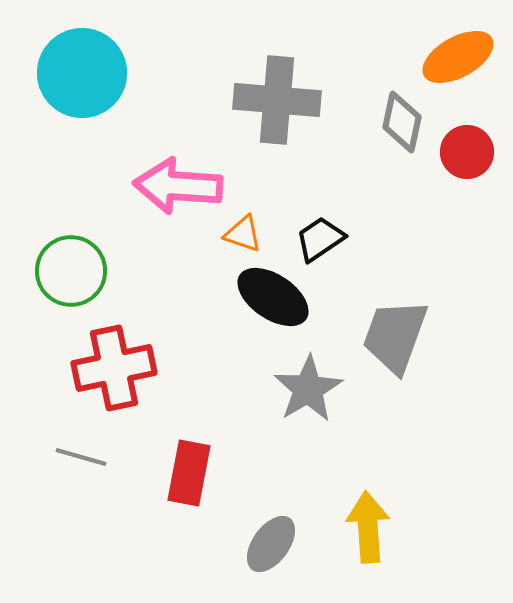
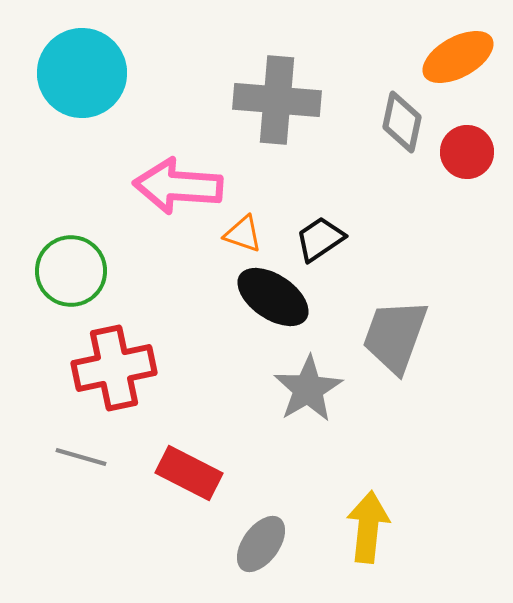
red rectangle: rotated 74 degrees counterclockwise
yellow arrow: rotated 10 degrees clockwise
gray ellipse: moved 10 px left
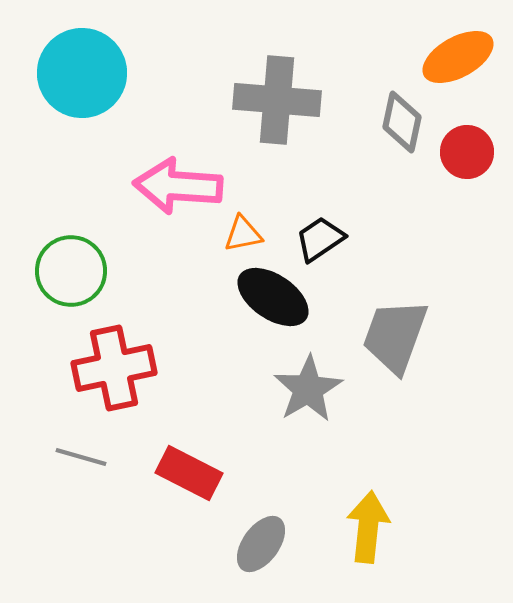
orange triangle: rotated 30 degrees counterclockwise
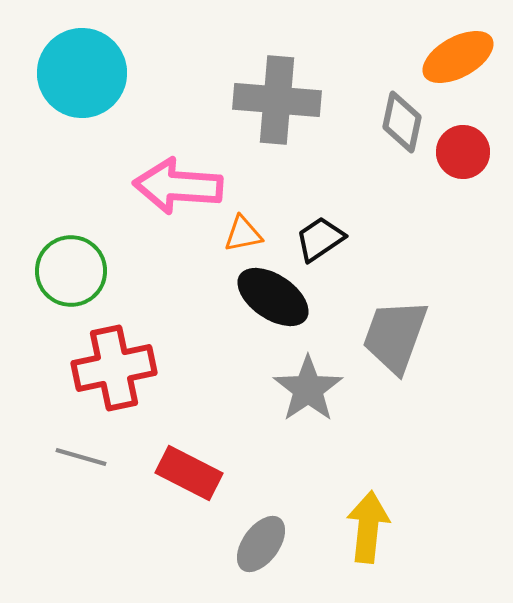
red circle: moved 4 px left
gray star: rotated 4 degrees counterclockwise
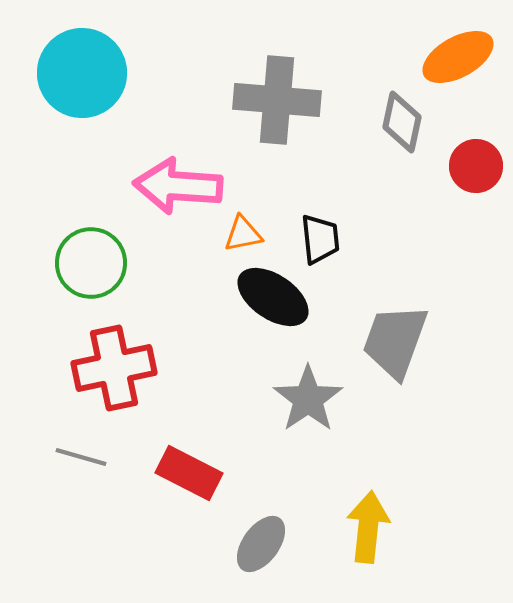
red circle: moved 13 px right, 14 px down
black trapezoid: rotated 118 degrees clockwise
green circle: moved 20 px right, 8 px up
gray trapezoid: moved 5 px down
gray star: moved 10 px down
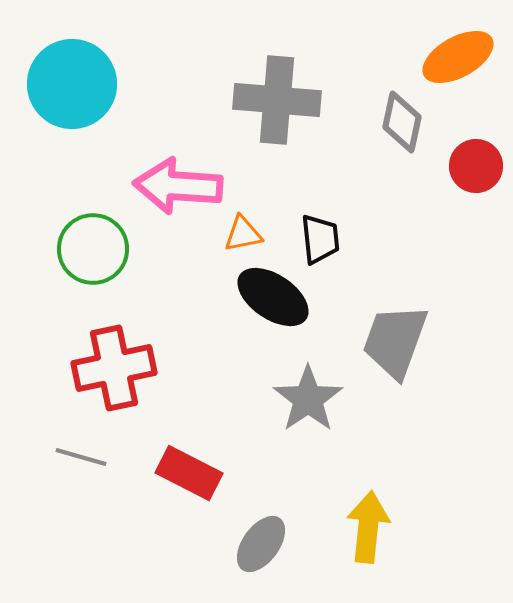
cyan circle: moved 10 px left, 11 px down
green circle: moved 2 px right, 14 px up
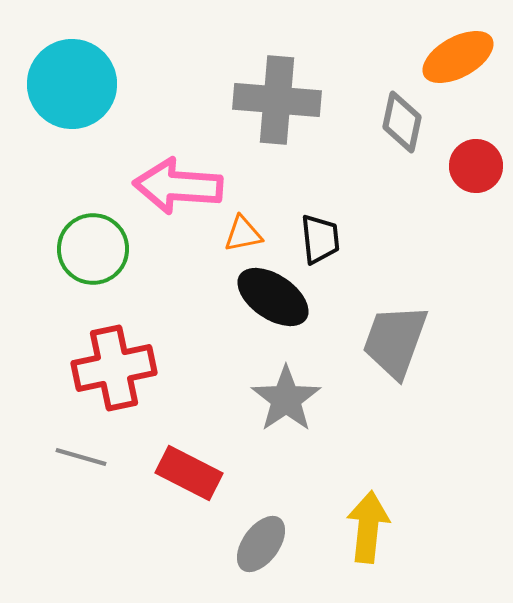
gray star: moved 22 px left
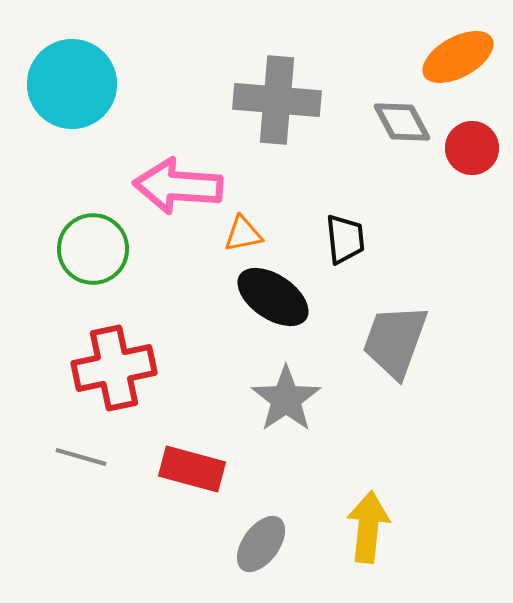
gray diamond: rotated 40 degrees counterclockwise
red circle: moved 4 px left, 18 px up
black trapezoid: moved 25 px right
red rectangle: moved 3 px right, 4 px up; rotated 12 degrees counterclockwise
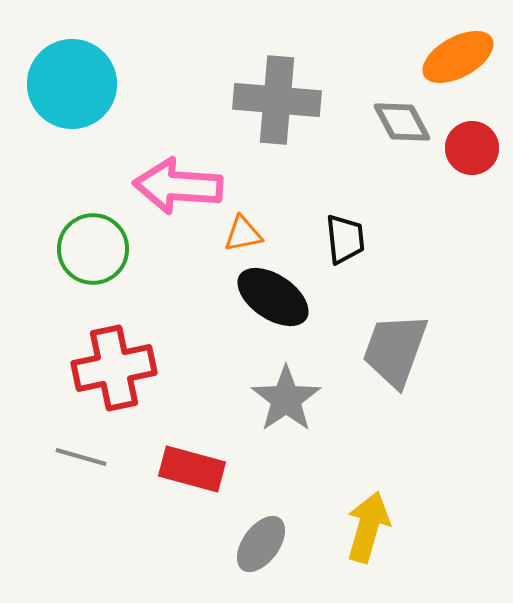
gray trapezoid: moved 9 px down
yellow arrow: rotated 10 degrees clockwise
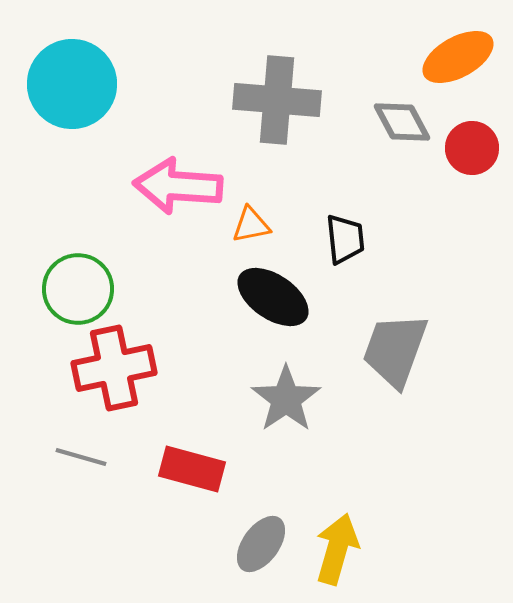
orange triangle: moved 8 px right, 9 px up
green circle: moved 15 px left, 40 px down
yellow arrow: moved 31 px left, 22 px down
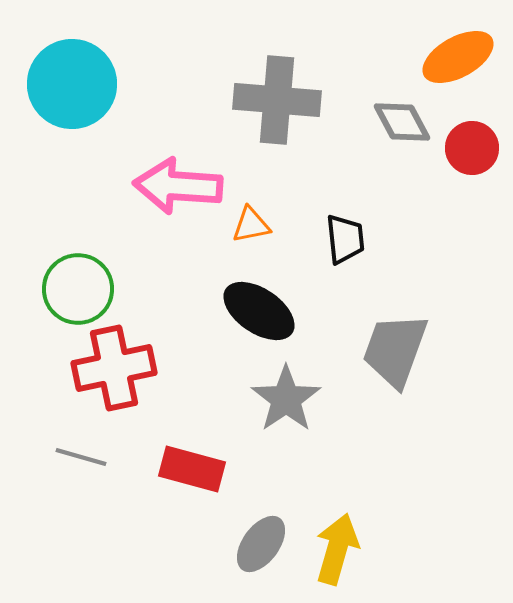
black ellipse: moved 14 px left, 14 px down
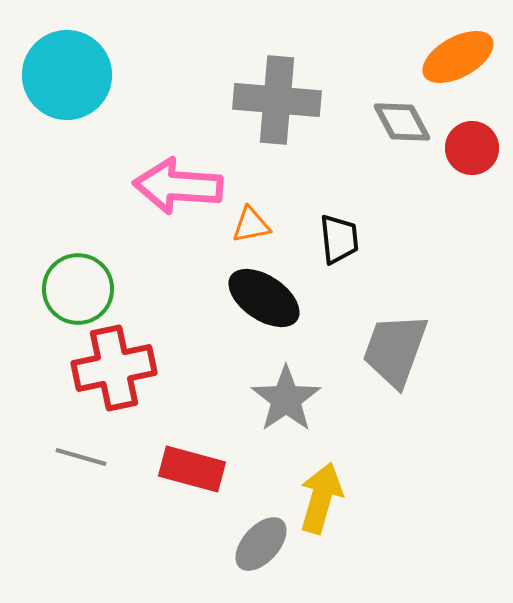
cyan circle: moved 5 px left, 9 px up
black trapezoid: moved 6 px left
black ellipse: moved 5 px right, 13 px up
gray ellipse: rotated 6 degrees clockwise
yellow arrow: moved 16 px left, 51 px up
